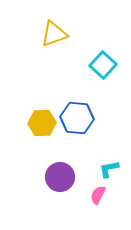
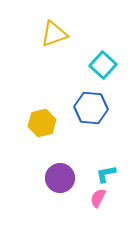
blue hexagon: moved 14 px right, 10 px up
yellow hexagon: rotated 12 degrees counterclockwise
cyan L-shape: moved 3 px left, 5 px down
purple circle: moved 1 px down
pink semicircle: moved 3 px down
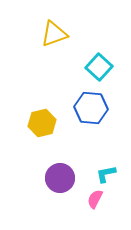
cyan square: moved 4 px left, 2 px down
pink semicircle: moved 3 px left, 1 px down
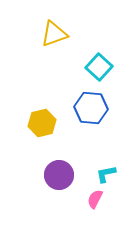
purple circle: moved 1 px left, 3 px up
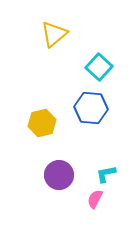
yellow triangle: rotated 20 degrees counterclockwise
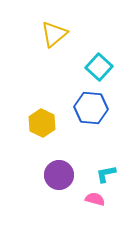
yellow hexagon: rotated 20 degrees counterclockwise
pink semicircle: rotated 78 degrees clockwise
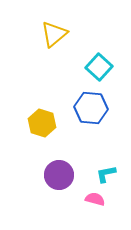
yellow hexagon: rotated 8 degrees counterclockwise
